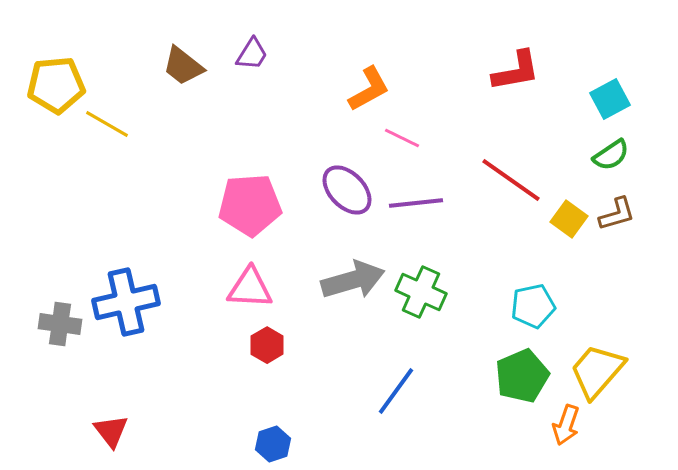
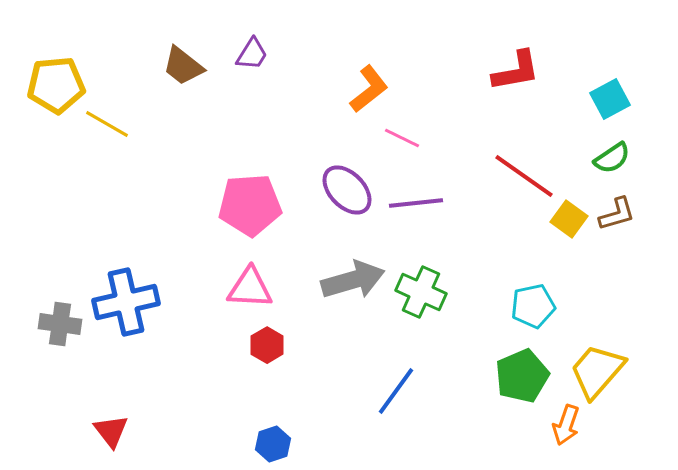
orange L-shape: rotated 9 degrees counterclockwise
green semicircle: moved 1 px right, 3 px down
red line: moved 13 px right, 4 px up
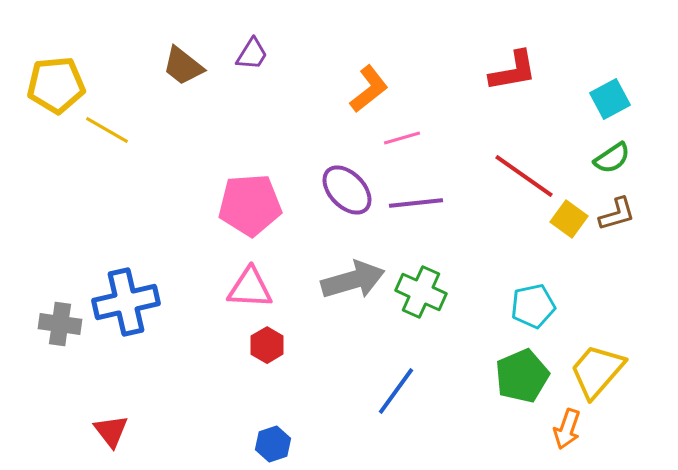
red L-shape: moved 3 px left
yellow line: moved 6 px down
pink line: rotated 42 degrees counterclockwise
orange arrow: moved 1 px right, 4 px down
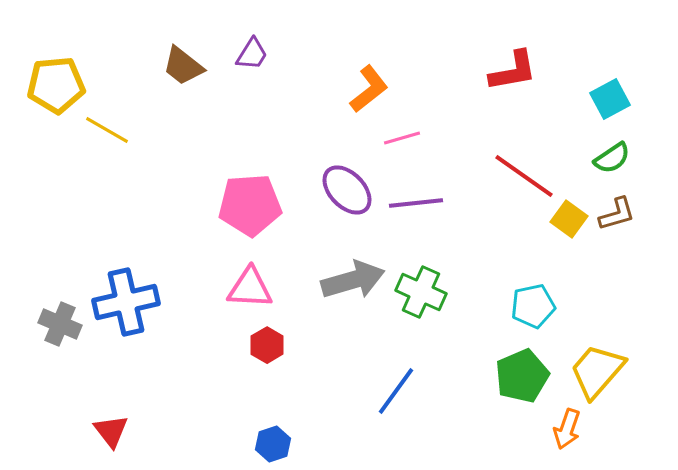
gray cross: rotated 15 degrees clockwise
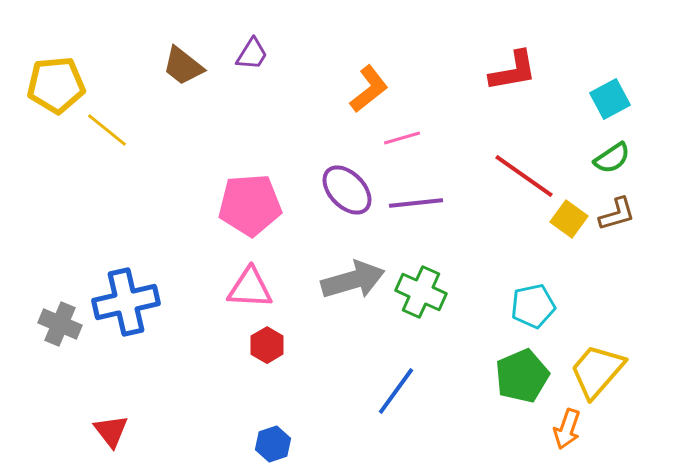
yellow line: rotated 9 degrees clockwise
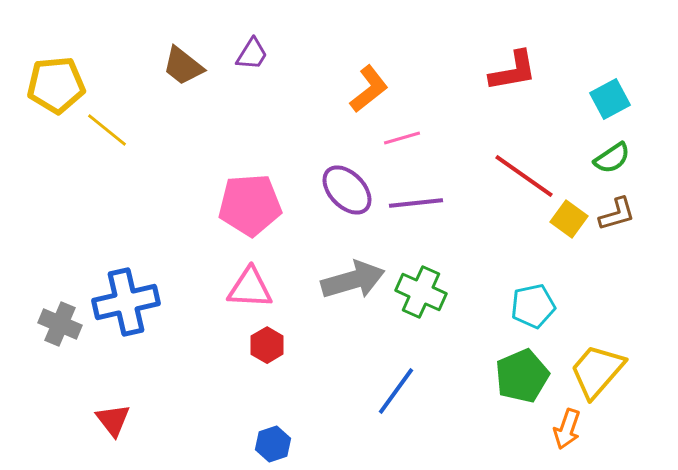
red triangle: moved 2 px right, 11 px up
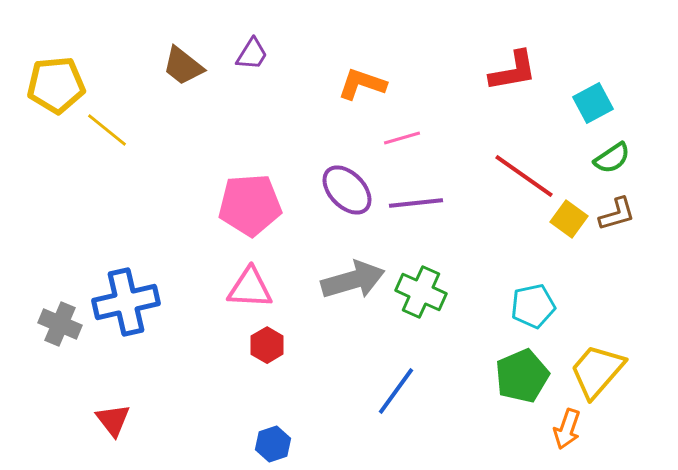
orange L-shape: moved 7 px left, 5 px up; rotated 123 degrees counterclockwise
cyan square: moved 17 px left, 4 px down
